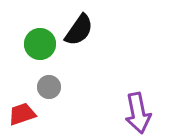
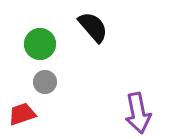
black semicircle: moved 14 px right, 3 px up; rotated 76 degrees counterclockwise
gray circle: moved 4 px left, 5 px up
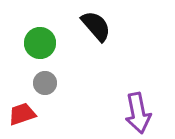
black semicircle: moved 3 px right, 1 px up
green circle: moved 1 px up
gray circle: moved 1 px down
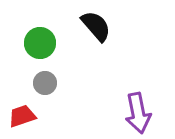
red trapezoid: moved 2 px down
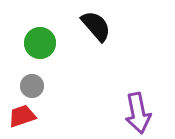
gray circle: moved 13 px left, 3 px down
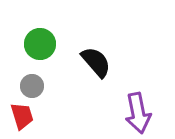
black semicircle: moved 36 px down
green circle: moved 1 px down
red trapezoid: rotated 92 degrees clockwise
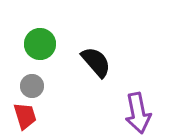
red trapezoid: moved 3 px right
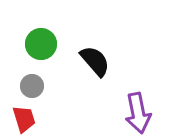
green circle: moved 1 px right
black semicircle: moved 1 px left, 1 px up
red trapezoid: moved 1 px left, 3 px down
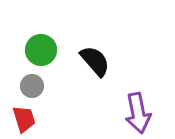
green circle: moved 6 px down
